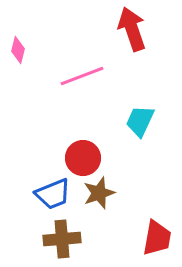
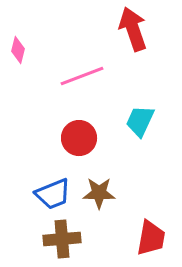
red arrow: moved 1 px right
red circle: moved 4 px left, 20 px up
brown star: rotated 20 degrees clockwise
red trapezoid: moved 6 px left
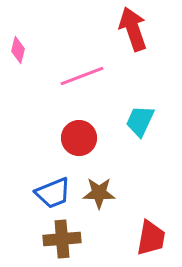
blue trapezoid: moved 1 px up
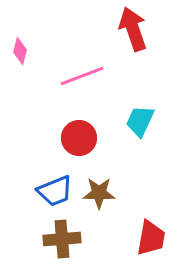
pink diamond: moved 2 px right, 1 px down
blue trapezoid: moved 2 px right, 2 px up
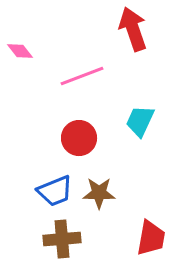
pink diamond: rotated 52 degrees counterclockwise
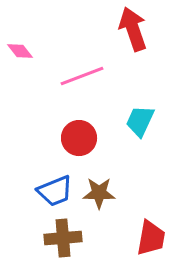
brown cross: moved 1 px right, 1 px up
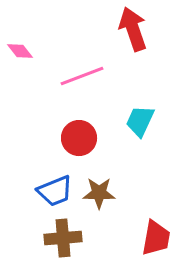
red trapezoid: moved 5 px right
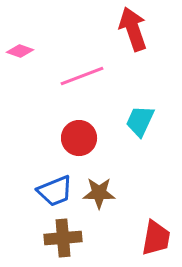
pink diamond: rotated 32 degrees counterclockwise
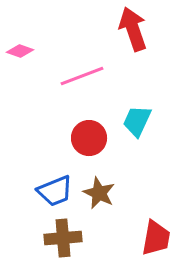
cyan trapezoid: moved 3 px left
red circle: moved 10 px right
brown star: rotated 24 degrees clockwise
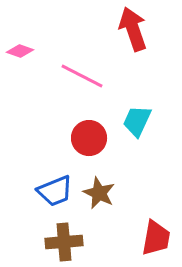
pink line: rotated 48 degrees clockwise
brown cross: moved 1 px right, 4 px down
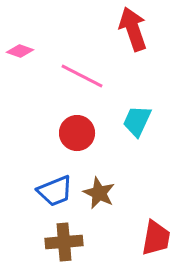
red circle: moved 12 px left, 5 px up
